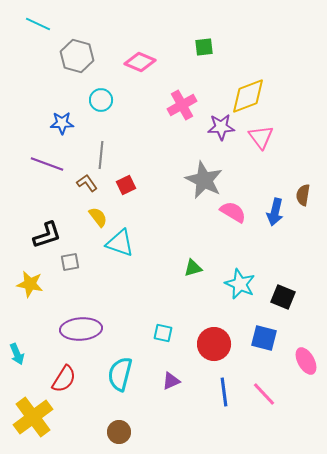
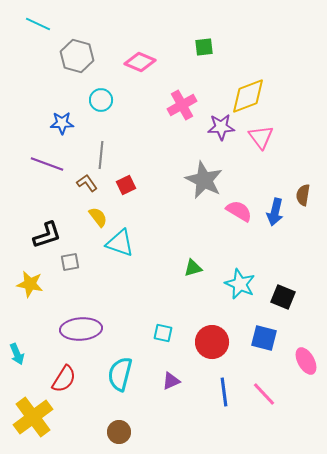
pink semicircle: moved 6 px right, 1 px up
red circle: moved 2 px left, 2 px up
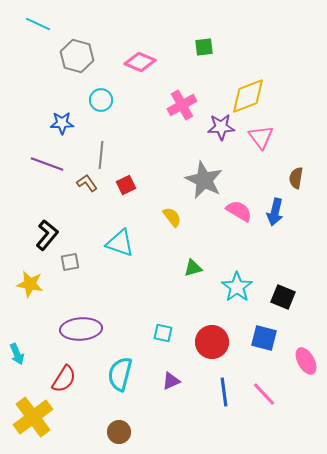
brown semicircle: moved 7 px left, 17 px up
yellow semicircle: moved 74 px right
black L-shape: rotated 32 degrees counterclockwise
cyan star: moved 3 px left, 3 px down; rotated 12 degrees clockwise
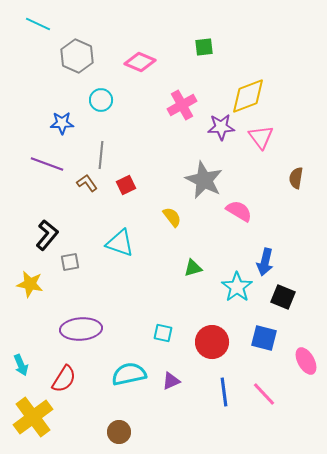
gray hexagon: rotated 8 degrees clockwise
blue arrow: moved 10 px left, 50 px down
cyan arrow: moved 4 px right, 11 px down
cyan semicircle: moved 9 px right; rotated 64 degrees clockwise
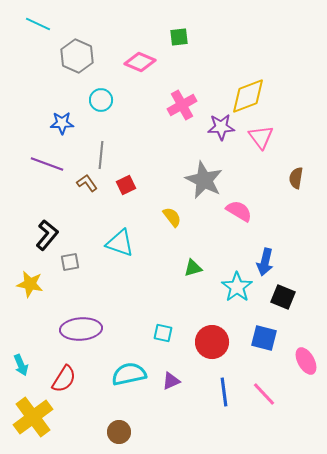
green square: moved 25 px left, 10 px up
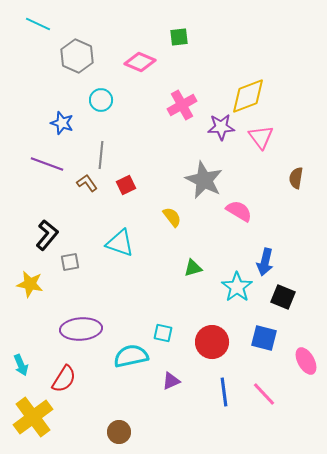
blue star: rotated 20 degrees clockwise
cyan semicircle: moved 2 px right, 18 px up
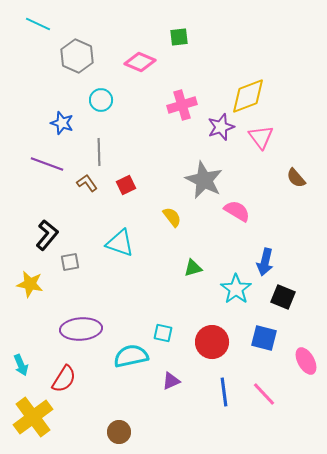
pink cross: rotated 12 degrees clockwise
purple star: rotated 16 degrees counterclockwise
gray line: moved 2 px left, 3 px up; rotated 8 degrees counterclockwise
brown semicircle: rotated 50 degrees counterclockwise
pink semicircle: moved 2 px left
cyan star: moved 1 px left, 2 px down
